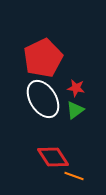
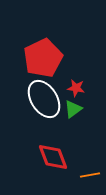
white ellipse: moved 1 px right
green triangle: moved 2 px left, 1 px up
red diamond: rotated 12 degrees clockwise
orange line: moved 16 px right, 1 px up; rotated 30 degrees counterclockwise
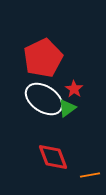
red star: moved 2 px left, 1 px down; rotated 24 degrees clockwise
white ellipse: rotated 24 degrees counterclockwise
green triangle: moved 6 px left, 1 px up
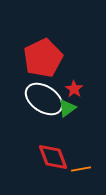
orange line: moved 9 px left, 6 px up
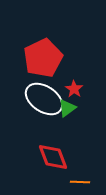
orange line: moved 1 px left, 13 px down; rotated 12 degrees clockwise
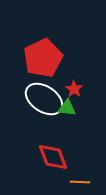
green triangle: rotated 42 degrees clockwise
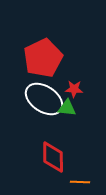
red star: rotated 30 degrees counterclockwise
red diamond: rotated 20 degrees clockwise
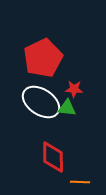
white ellipse: moved 3 px left, 3 px down
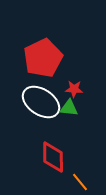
green triangle: moved 2 px right
orange line: rotated 48 degrees clockwise
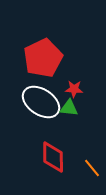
orange line: moved 12 px right, 14 px up
